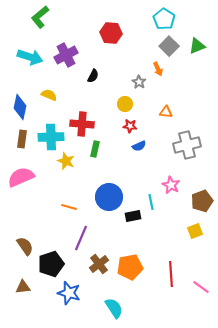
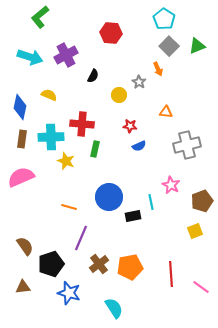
yellow circle: moved 6 px left, 9 px up
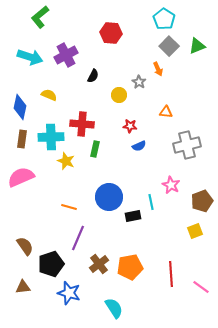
purple line: moved 3 px left
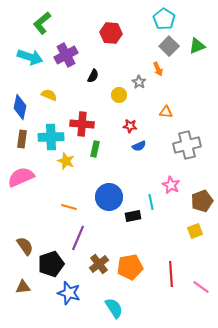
green L-shape: moved 2 px right, 6 px down
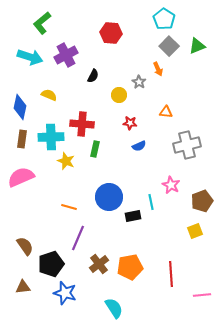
red star: moved 3 px up
pink line: moved 1 px right, 8 px down; rotated 42 degrees counterclockwise
blue star: moved 4 px left
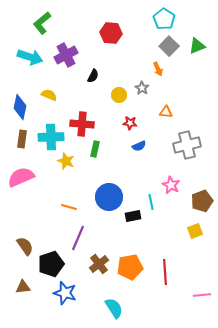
gray star: moved 3 px right, 6 px down
red line: moved 6 px left, 2 px up
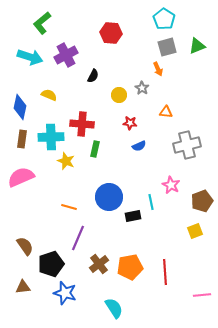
gray square: moved 2 px left, 1 px down; rotated 30 degrees clockwise
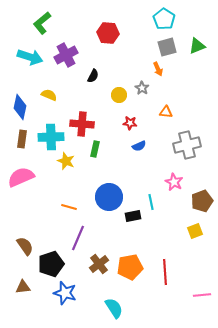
red hexagon: moved 3 px left
pink star: moved 3 px right, 3 px up
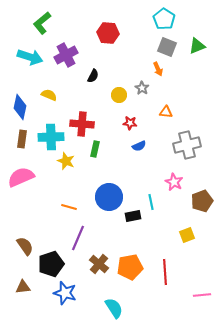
gray square: rotated 36 degrees clockwise
yellow square: moved 8 px left, 4 px down
brown cross: rotated 12 degrees counterclockwise
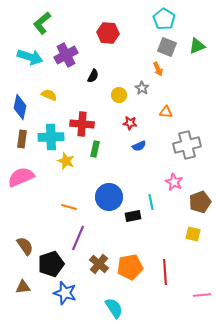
brown pentagon: moved 2 px left, 1 px down
yellow square: moved 6 px right, 1 px up; rotated 35 degrees clockwise
